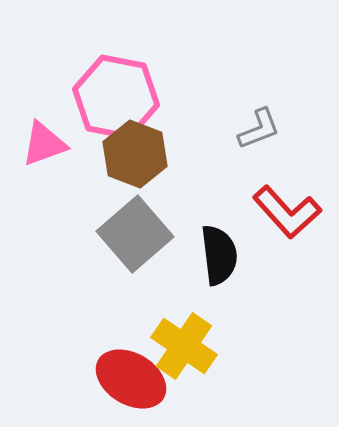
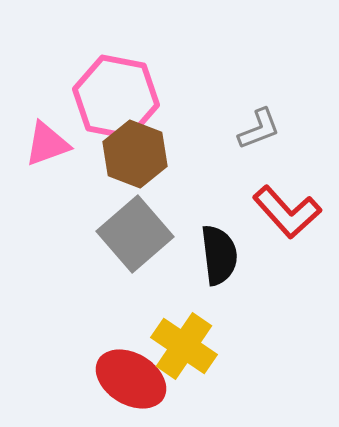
pink triangle: moved 3 px right
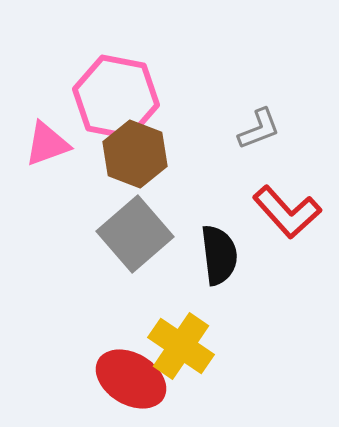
yellow cross: moved 3 px left
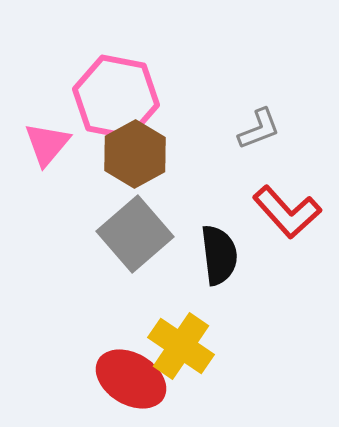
pink triangle: rotated 30 degrees counterclockwise
brown hexagon: rotated 10 degrees clockwise
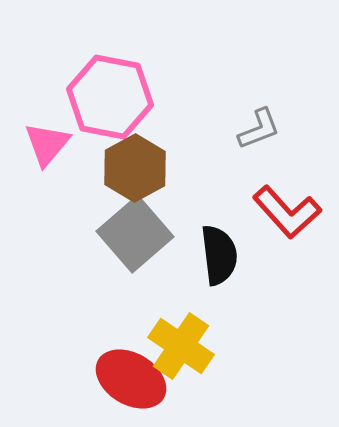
pink hexagon: moved 6 px left
brown hexagon: moved 14 px down
